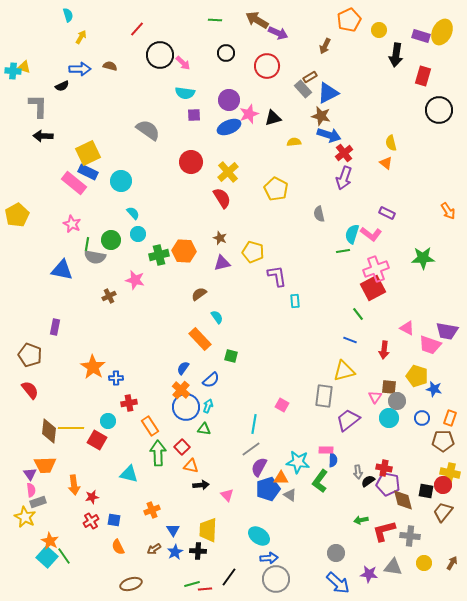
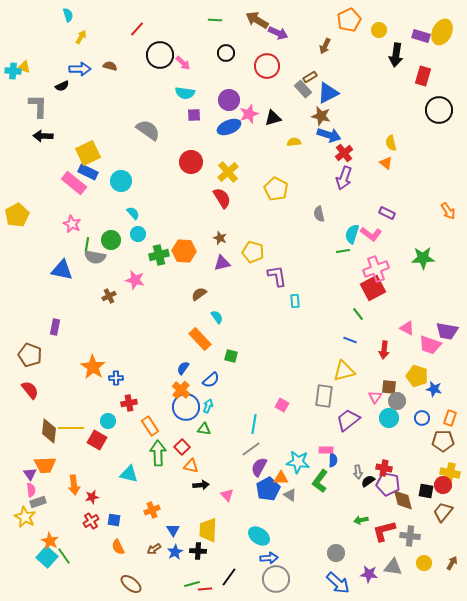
blue pentagon at (268, 489): rotated 10 degrees counterclockwise
brown ellipse at (131, 584): rotated 55 degrees clockwise
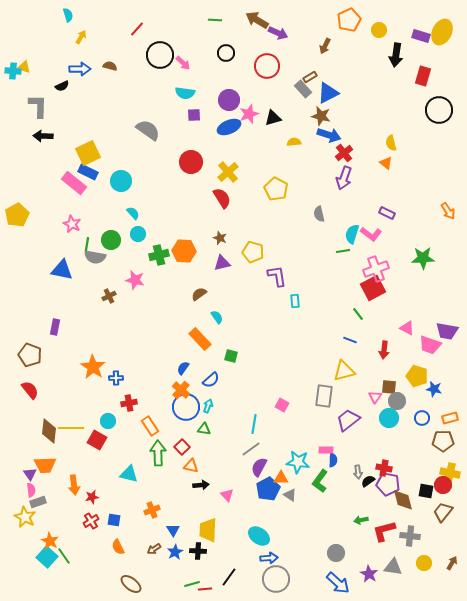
orange rectangle at (450, 418): rotated 56 degrees clockwise
purple star at (369, 574): rotated 24 degrees clockwise
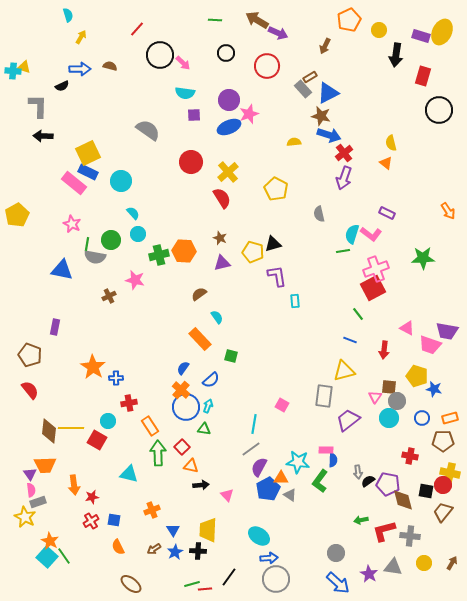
black triangle at (273, 118): moved 126 px down
red cross at (384, 468): moved 26 px right, 12 px up
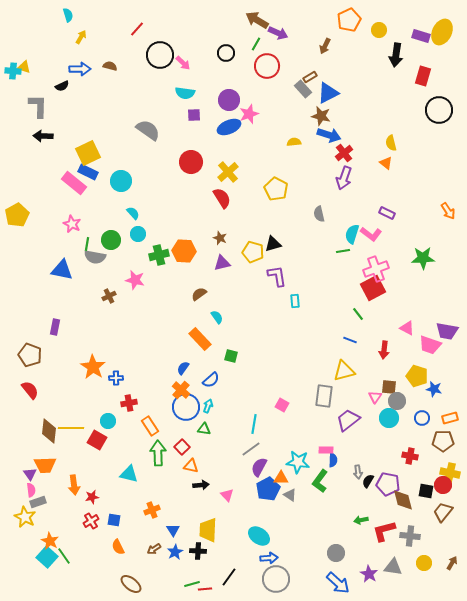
green line at (215, 20): moved 41 px right, 24 px down; rotated 64 degrees counterclockwise
black semicircle at (368, 481): rotated 24 degrees counterclockwise
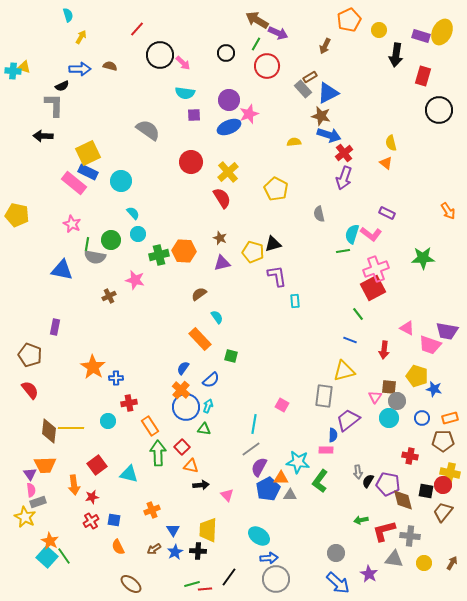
gray L-shape at (38, 106): moved 16 px right, 1 px up
yellow pentagon at (17, 215): rotated 30 degrees counterclockwise
red square at (97, 440): moved 25 px down; rotated 24 degrees clockwise
blue semicircle at (333, 460): moved 25 px up
gray triangle at (290, 495): rotated 32 degrees counterclockwise
gray triangle at (393, 567): moved 1 px right, 8 px up
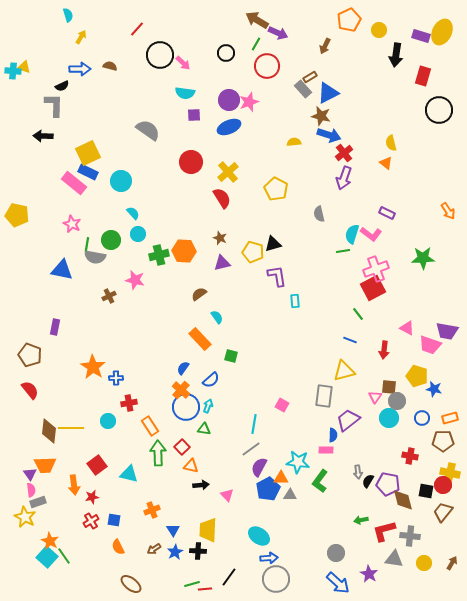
pink star at (249, 114): moved 12 px up
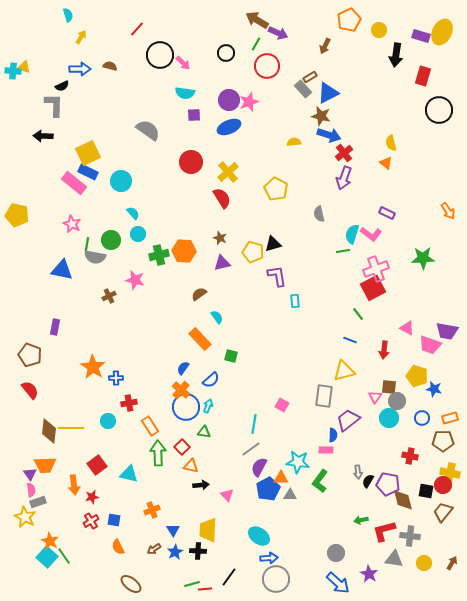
green triangle at (204, 429): moved 3 px down
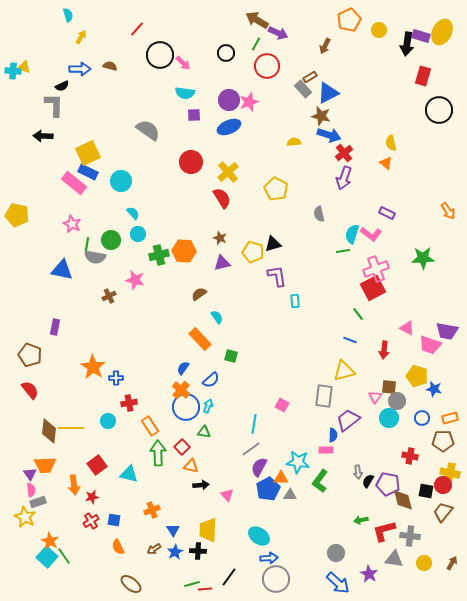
black arrow at (396, 55): moved 11 px right, 11 px up
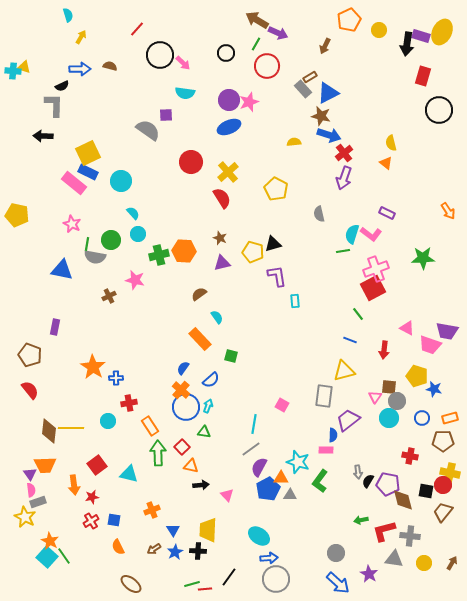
purple square at (194, 115): moved 28 px left
cyan star at (298, 462): rotated 10 degrees clockwise
